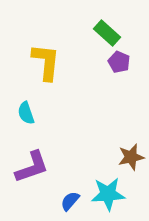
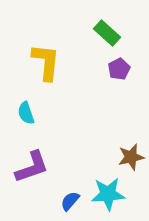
purple pentagon: moved 7 px down; rotated 20 degrees clockwise
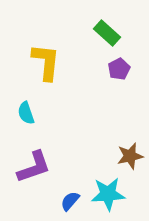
brown star: moved 1 px left, 1 px up
purple L-shape: moved 2 px right
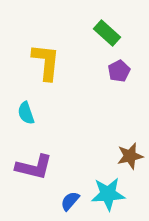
purple pentagon: moved 2 px down
purple L-shape: rotated 33 degrees clockwise
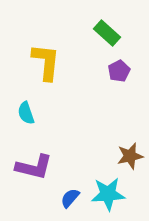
blue semicircle: moved 3 px up
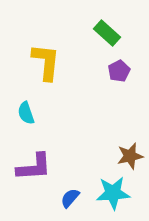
purple L-shape: rotated 18 degrees counterclockwise
cyan star: moved 5 px right, 1 px up
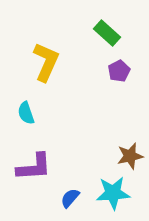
yellow L-shape: rotated 18 degrees clockwise
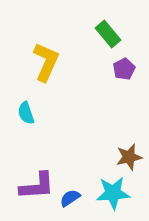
green rectangle: moved 1 px right, 1 px down; rotated 8 degrees clockwise
purple pentagon: moved 5 px right, 2 px up
brown star: moved 1 px left, 1 px down
purple L-shape: moved 3 px right, 19 px down
blue semicircle: rotated 15 degrees clockwise
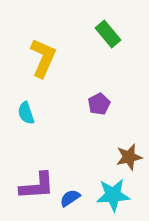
yellow L-shape: moved 3 px left, 4 px up
purple pentagon: moved 25 px left, 35 px down
cyan star: moved 2 px down
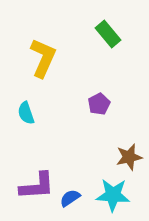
cyan star: rotated 8 degrees clockwise
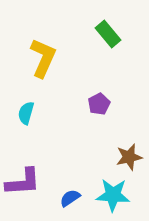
cyan semicircle: rotated 35 degrees clockwise
purple L-shape: moved 14 px left, 4 px up
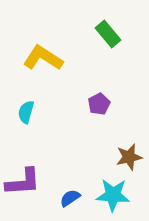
yellow L-shape: rotated 81 degrees counterclockwise
cyan semicircle: moved 1 px up
